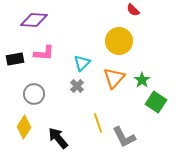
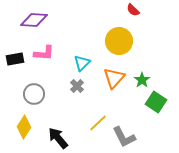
yellow line: rotated 66 degrees clockwise
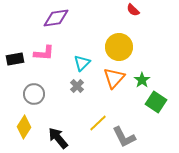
purple diamond: moved 22 px right, 2 px up; rotated 12 degrees counterclockwise
yellow circle: moved 6 px down
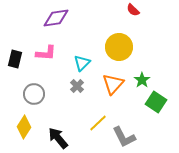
pink L-shape: moved 2 px right
black rectangle: rotated 66 degrees counterclockwise
orange triangle: moved 1 px left, 6 px down
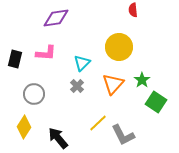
red semicircle: rotated 40 degrees clockwise
gray L-shape: moved 1 px left, 2 px up
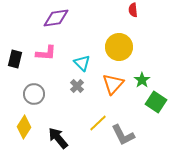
cyan triangle: rotated 30 degrees counterclockwise
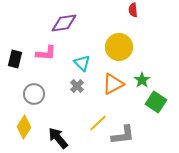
purple diamond: moved 8 px right, 5 px down
orange triangle: rotated 20 degrees clockwise
gray L-shape: rotated 70 degrees counterclockwise
